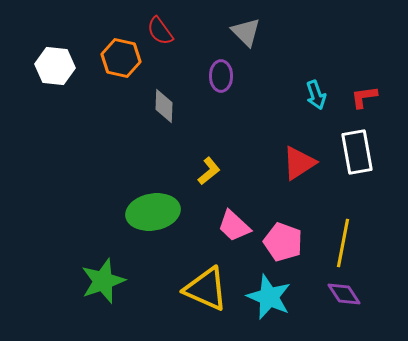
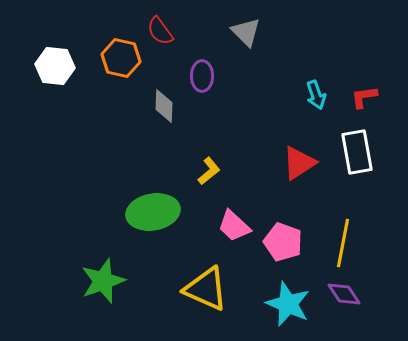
purple ellipse: moved 19 px left
cyan star: moved 19 px right, 7 px down
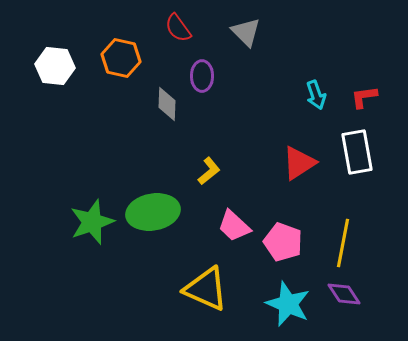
red semicircle: moved 18 px right, 3 px up
gray diamond: moved 3 px right, 2 px up
green star: moved 11 px left, 59 px up
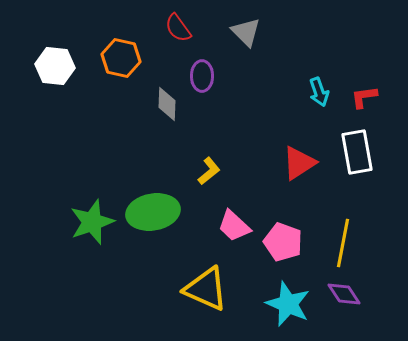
cyan arrow: moved 3 px right, 3 px up
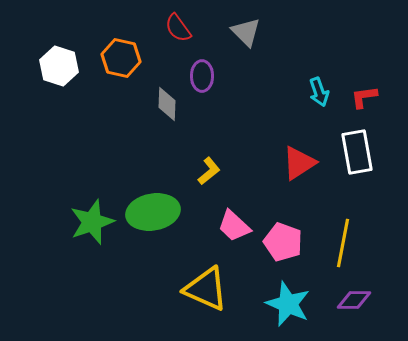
white hexagon: moved 4 px right; rotated 12 degrees clockwise
purple diamond: moved 10 px right, 6 px down; rotated 56 degrees counterclockwise
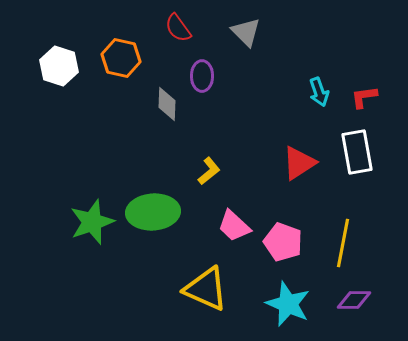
green ellipse: rotated 6 degrees clockwise
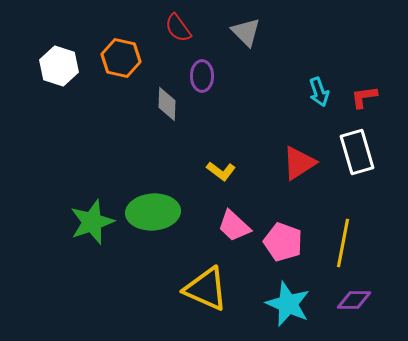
white rectangle: rotated 6 degrees counterclockwise
yellow L-shape: moved 12 px right; rotated 76 degrees clockwise
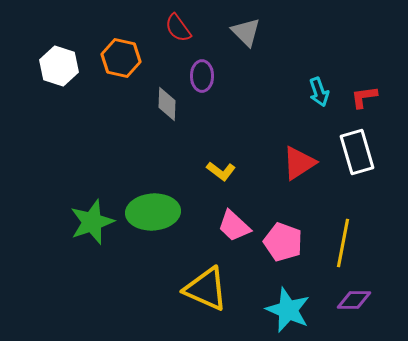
cyan star: moved 6 px down
